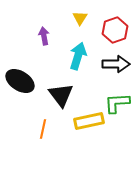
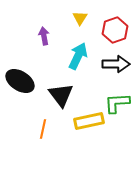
cyan arrow: rotated 8 degrees clockwise
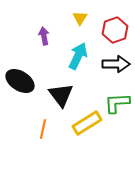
yellow rectangle: moved 2 px left, 2 px down; rotated 20 degrees counterclockwise
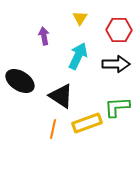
red hexagon: moved 4 px right; rotated 20 degrees clockwise
black triangle: moved 1 px down; rotated 20 degrees counterclockwise
green L-shape: moved 4 px down
yellow rectangle: rotated 12 degrees clockwise
orange line: moved 10 px right
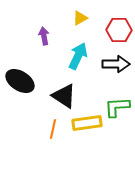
yellow triangle: rotated 28 degrees clockwise
black triangle: moved 3 px right
yellow rectangle: rotated 12 degrees clockwise
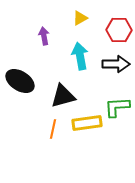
cyan arrow: moved 2 px right; rotated 36 degrees counterclockwise
black triangle: moved 1 px left; rotated 48 degrees counterclockwise
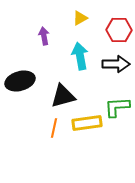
black ellipse: rotated 48 degrees counterclockwise
orange line: moved 1 px right, 1 px up
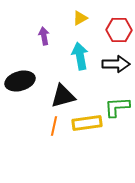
orange line: moved 2 px up
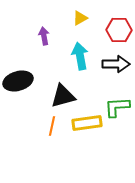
black ellipse: moved 2 px left
orange line: moved 2 px left
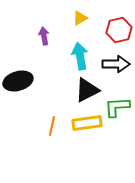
red hexagon: rotated 15 degrees counterclockwise
black triangle: moved 24 px right, 6 px up; rotated 12 degrees counterclockwise
